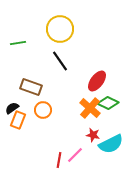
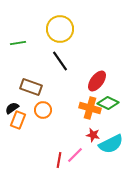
orange cross: rotated 25 degrees counterclockwise
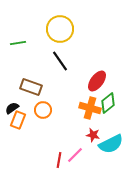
green diamond: rotated 65 degrees counterclockwise
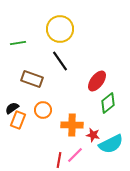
brown rectangle: moved 1 px right, 8 px up
orange cross: moved 18 px left, 17 px down; rotated 15 degrees counterclockwise
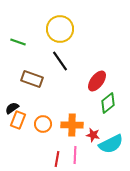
green line: moved 1 px up; rotated 28 degrees clockwise
orange circle: moved 14 px down
pink line: rotated 42 degrees counterclockwise
red line: moved 2 px left, 1 px up
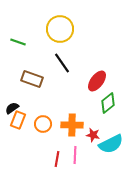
black line: moved 2 px right, 2 px down
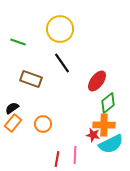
brown rectangle: moved 1 px left
orange rectangle: moved 5 px left, 3 px down; rotated 18 degrees clockwise
orange cross: moved 32 px right
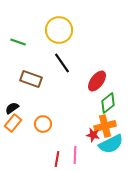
yellow circle: moved 1 px left, 1 px down
orange cross: moved 1 px right, 1 px down; rotated 15 degrees counterclockwise
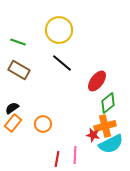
black line: rotated 15 degrees counterclockwise
brown rectangle: moved 12 px left, 9 px up; rotated 10 degrees clockwise
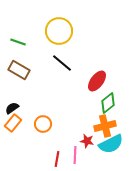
yellow circle: moved 1 px down
red star: moved 6 px left, 6 px down
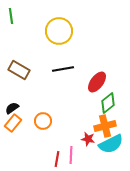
green line: moved 7 px left, 26 px up; rotated 63 degrees clockwise
black line: moved 1 px right, 6 px down; rotated 50 degrees counterclockwise
red ellipse: moved 1 px down
orange circle: moved 3 px up
red star: moved 1 px right, 2 px up
pink line: moved 4 px left
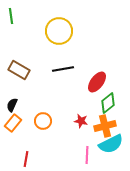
black semicircle: moved 3 px up; rotated 32 degrees counterclockwise
red star: moved 7 px left, 18 px up
pink line: moved 16 px right
red line: moved 31 px left
